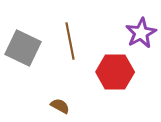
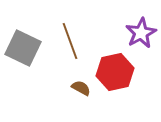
brown line: rotated 9 degrees counterclockwise
red hexagon: rotated 12 degrees counterclockwise
brown semicircle: moved 21 px right, 18 px up
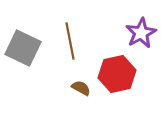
brown line: rotated 9 degrees clockwise
red hexagon: moved 2 px right, 2 px down
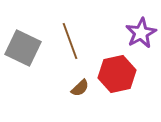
brown line: rotated 9 degrees counterclockwise
brown semicircle: moved 1 px left; rotated 108 degrees clockwise
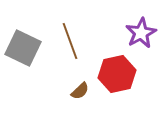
brown semicircle: moved 3 px down
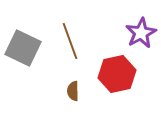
brown semicircle: moved 7 px left; rotated 132 degrees clockwise
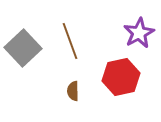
purple star: moved 2 px left
gray square: rotated 21 degrees clockwise
red hexagon: moved 4 px right, 3 px down
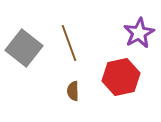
brown line: moved 1 px left, 2 px down
gray square: moved 1 px right; rotated 9 degrees counterclockwise
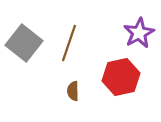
brown line: rotated 39 degrees clockwise
gray square: moved 5 px up
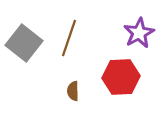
brown line: moved 5 px up
red hexagon: rotated 9 degrees clockwise
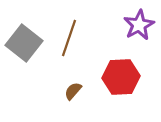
purple star: moved 8 px up
brown semicircle: rotated 42 degrees clockwise
